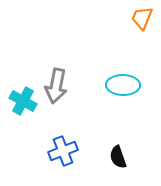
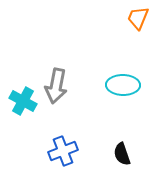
orange trapezoid: moved 4 px left
black semicircle: moved 4 px right, 3 px up
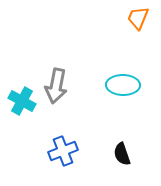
cyan cross: moved 1 px left
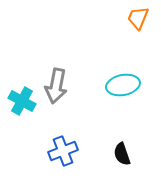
cyan ellipse: rotated 12 degrees counterclockwise
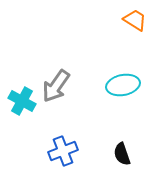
orange trapezoid: moved 3 px left, 2 px down; rotated 100 degrees clockwise
gray arrow: rotated 24 degrees clockwise
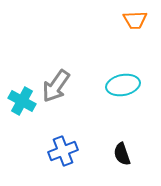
orange trapezoid: rotated 145 degrees clockwise
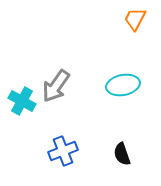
orange trapezoid: moved 1 px up; rotated 120 degrees clockwise
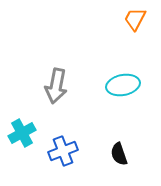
gray arrow: rotated 24 degrees counterclockwise
cyan cross: moved 32 px down; rotated 32 degrees clockwise
black semicircle: moved 3 px left
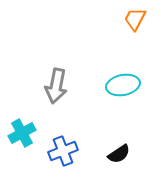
black semicircle: rotated 105 degrees counterclockwise
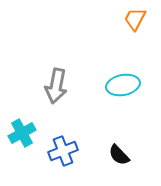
black semicircle: moved 1 px down; rotated 80 degrees clockwise
